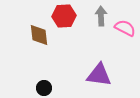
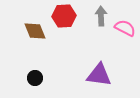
brown diamond: moved 4 px left, 4 px up; rotated 15 degrees counterclockwise
black circle: moved 9 px left, 10 px up
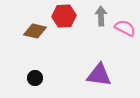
brown diamond: rotated 55 degrees counterclockwise
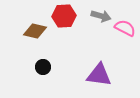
gray arrow: rotated 108 degrees clockwise
black circle: moved 8 px right, 11 px up
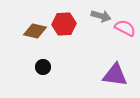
red hexagon: moved 8 px down
purple triangle: moved 16 px right
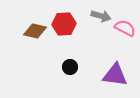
black circle: moved 27 px right
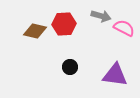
pink semicircle: moved 1 px left
